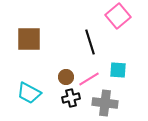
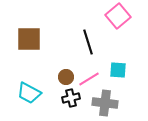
black line: moved 2 px left
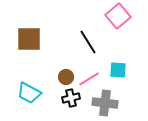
black line: rotated 15 degrees counterclockwise
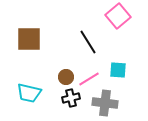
cyan trapezoid: rotated 15 degrees counterclockwise
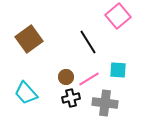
brown square: rotated 36 degrees counterclockwise
cyan trapezoid: moved 3 px left; rotated 35 degrees clockwise
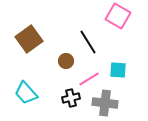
pink square: rotated 20 degrees counterclockwise
brown circle: moved 16 px up
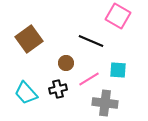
black line: moved 3 px right, 1 px up; rotated 35 degrees counterclockwise
brown circle: moved 2 px down
black cross: moved 13 px left, 9 px up
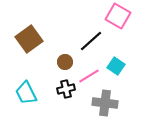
black line: rotated 65 degrees counterclockwise
brown circle: moved 1 px left, 1 px up
cyan square: moved 2 px left, 4 px up; rotated 30 degrees clockwise
pink line: moved 3 px up
black cross: moved 8 px right
cyan trapezoid: rotated 15 degrees clockwise
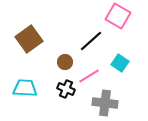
cyan square: moved 4 px right, 3 px up
black cross: rotated 36 degrees clockwise
cyan trapezoid: moved 1 px left, 5 px up; rotated 120 degrees clockwise
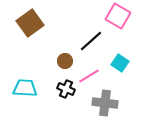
brown square: moved 1 px right, 16 px up
brown circle: moved 1 px up
